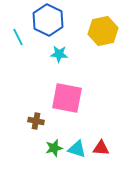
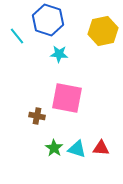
blue hexagon: rotated 8 degrees counterclockwise
cyan line: moved 1 px left, 1 px up; rotated 12 degrees counterclockwise
brown cross: moved 1 px right, 5 px up
green star: rotated 24 degrees counterclockwise
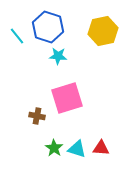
blue hexagon: moved 7 px down
cyan star: moved 1 px left, 2 px down
pink square: rotated 28 degrees counterclockwise
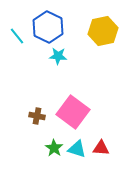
blue hexagon: rotated 8 degrees clockwise
pink square: moved 6 px right, 14 px down; rotated 36 degrees counterclockwise
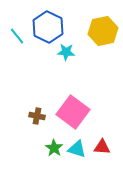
cyan star: moved 8 px right, 4 px up
red triangle: moved 1 px right, 1 px up
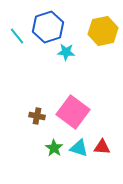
blue hexagon: rotated 16 degrees clockwise
cyan triangle: moved 2 px right, 1 px up
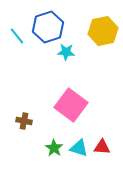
pink square: moved 2 px left, 7 px up
brown cross: moved 13 px left, 5 px down
